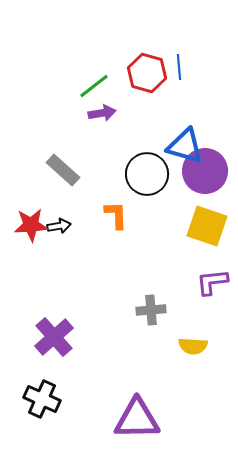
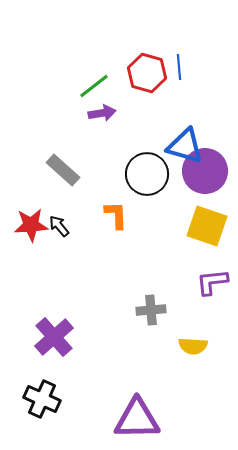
black arrow: rotated 120 degrees counterclockwise
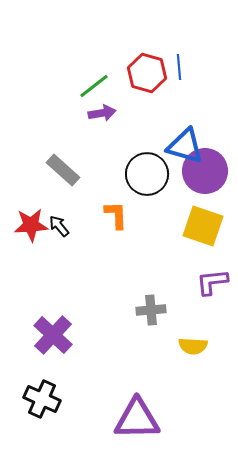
yellow square: moved 4 px left
purple cross: moved 1 px left, 2 px up; rotated 6 degrees counterclockwise
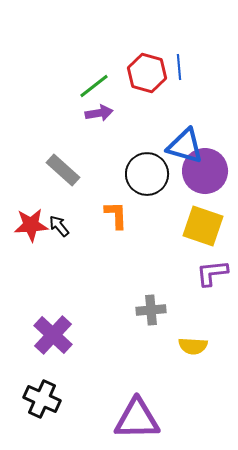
purple arrow: moved 3 px left
purple L-shape: moved 9 px up
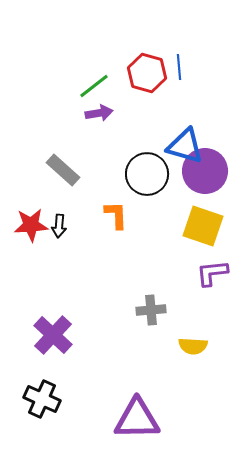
black arrow: rotated 135 degrees counterclockwise
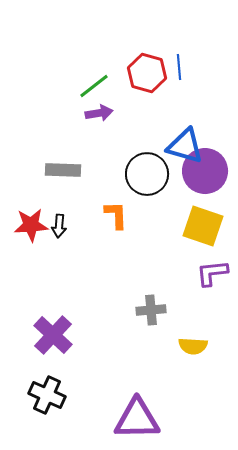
gray rectangle: rotated 40 degrees counterclockwise
black cross: moved 5 px right, 4 px up
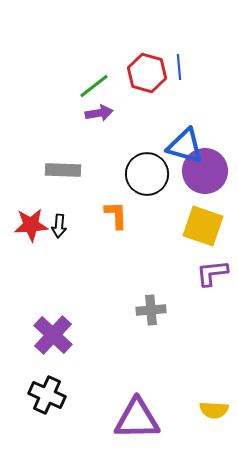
yellow semicircle: moved 21 px right, 64 px down
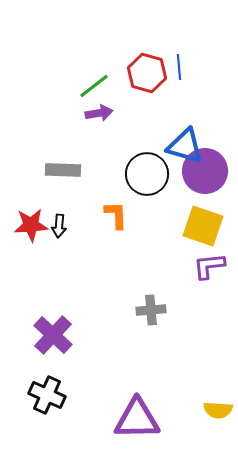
purple L-shape: moved 3 px left, 7 px up
yellow semicircle: moved 4 px right
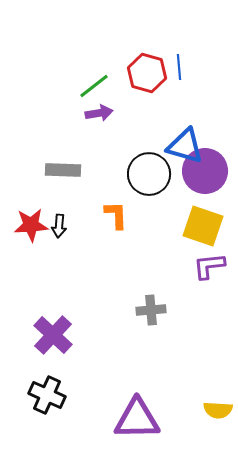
black circle: moved 2 px right
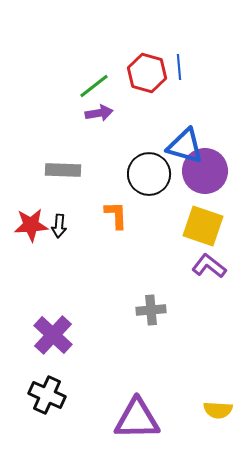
purple L-shape: rotated 44 degrees clockwise
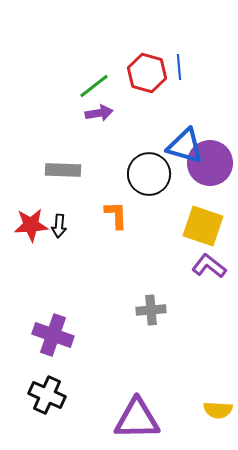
purple circle: moved 5 px right, 8 px up
purple cross: rotated 24 degrees counterclockwise
